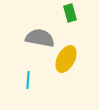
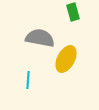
green rectangle: moved 3 px right, 1 px up
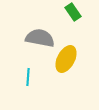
green rectangle: rotated 18 degrees counterclockwise
cyan line: moved 3 px up
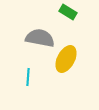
green rectangle: moved 5 px left; rotated 24 degrees counterclockwise
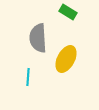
gray semicircle: moved 2 px left; rotated 104 degrees counterclockwise
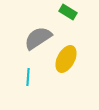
gray semicircle: rotated 60 degrees clockwise
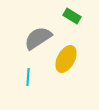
green rectangle: moved 4 px right, 4 px down
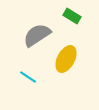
gray semicircle: moved 1 px left, 3 px up
cyan line: rotated 60 degrees counterclockwise
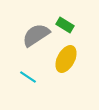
green rectangle: moved 7 px left, 9 px down
gray semicircle: moved 1 px left
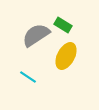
green rectangle: moved 2 px left
yellow ellipse: moved 3 px up
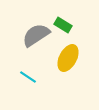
yellow ellipse: moved 2 px right, 2 px down
